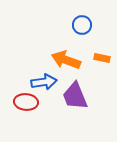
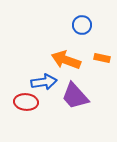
purple trapezoid: rotated 20 degrees counterclockwise
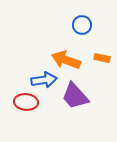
blue arrow: moved 2 px up
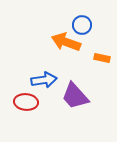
orange arrow: moved 18 px up
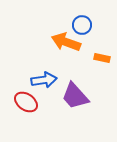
red ellipse: rotated 30 degrees clockwise
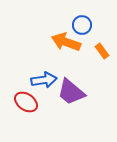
orange rectangle: moved 7 px up; rotated 42 degrees clockwise
purple trapezoid: moved 4 px left, 4 px up; rotated 8 degrees counterclockwise
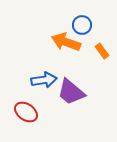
red ellipse: moved 10 px down
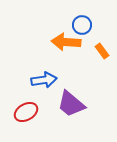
orange arrow: rotated 16 degrees counterclockwise
purple trapezoid: moved 12 px down
red ellipse: rotated 65 degrees counterclockwise
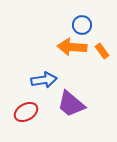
orange arrow: moved 6 px right, 5 px down
